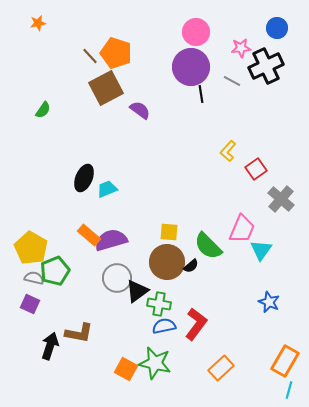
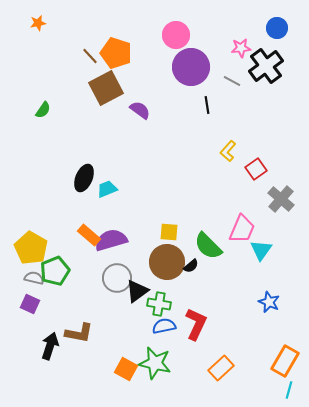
pink circle at (196, 32): moved 20 px left, 3 px down
black cross at (266, 66): rotated 12 degrees counterclockwise
black line at (201, 94): moved 6 px right, 11 px down
red L-shape at (196, 324): rotated 12 degrees counterclockwise
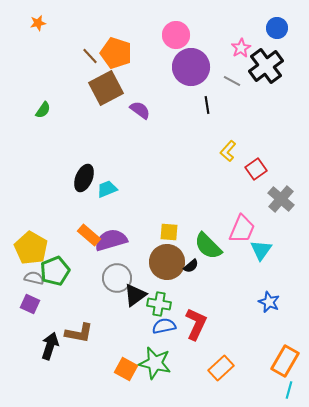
pink star at (241, 48): rotated 24 degrees counterclockwise
black triangle at (137, 291): moved 2 px left, 4 px down
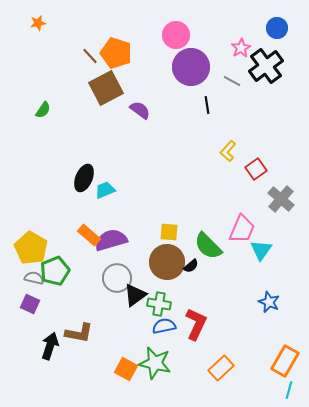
cyan trapezoid at (107, 189): moved 2 px left, 1 px down
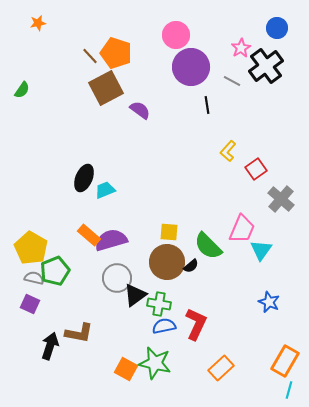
green semicircle at (43, 110): moved 21 px left, 20 px up
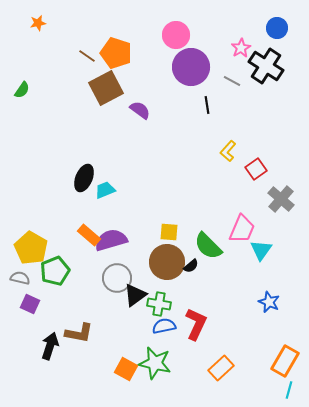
brown line at (90, 56): moved 3 px left; rotated 12 degrees counterclockwise
black cross at (266, 66): rotated 20 degrees counterclockwise
gray semicircle at (34, 278): moved 14 px left
